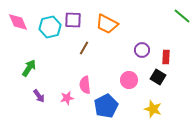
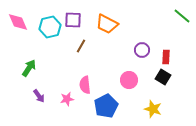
brown line: moved 3 px left, 2 px up
black square: moved 5 px right
pink star: moved 1 px down
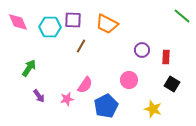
cyan hexagon: rotated 15 degrees clockwise
black square: moved 9 px right, 7 px down
pink semicircle: rotated 138 degrees counterclockwise
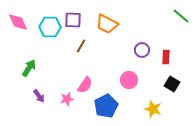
green line: moved 1 px left
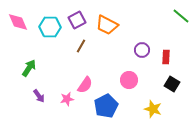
purple square: moved 4 px right; rotated 30 degrees counterclockwise
orange trapezoid: moved 1 px down
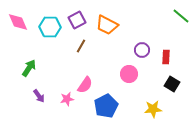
pink circle: moved 6 px up
yellow star: rotated 24 degrees counterclockwise
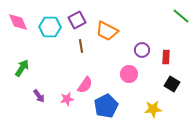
orange trapezoid: moved 6 px down
brown line: rotated 40 degrees counterclockwise
green arrow: moved 7 px left
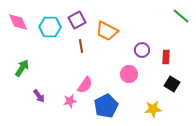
pink star: moved 3 px right, 2 px down
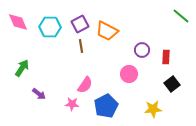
purple square: moved 3 px right, 4 px down
black square: rotated 21 degrees clockwise
purple arrow: moved 2 px up; rotated 16 degrees counterclockwise
pink star: moved 2 px right, 3 px down; rotated 16 degrees clockwise
